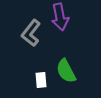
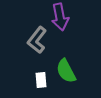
gray L-shape: moved 6 px right, 7 px down
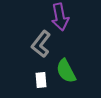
gray L-shape: moved 4 px right, 4 px down
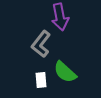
green semicircle: moved 1 px left, 1 px down; rotated 20 degrees counterclockwise
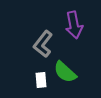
purple arrow: moved 14 px right, 8 px down
gray L-shape: moved 2 px right
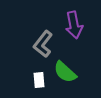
white rectangle: moved 2 px left
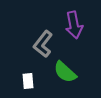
white rectangle: moved 11 px left, 1 px down
